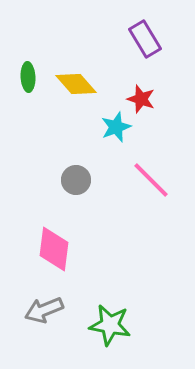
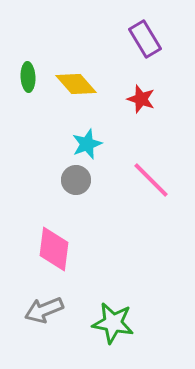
cyan star: moved 29 px left, 17 px down
green star: moved 3 px right, 2 px up
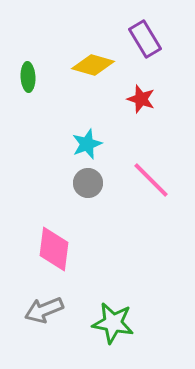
yellow diamond: moved 17 px right, 19 px up; rotated 33 degrees counterclockwise
gray circle: moved 12 px right, 3 px down
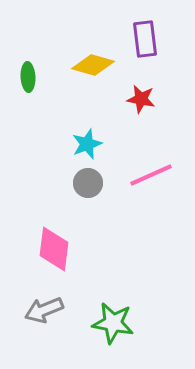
purple rectangle: rotated 24 degrees clockwise
red star: rotated 8 degrees counterclockwise
pink line: moved 5 px up; rotated 69 degrees counterclockwise
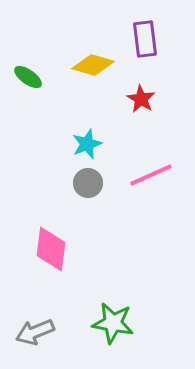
green ellipse: rotated 52 degrees counterclockwise
red star: rotated 20 degrees clockwise
pink diamond: moved 3 px left
gray arrow: moved 9 px left, 22 px down
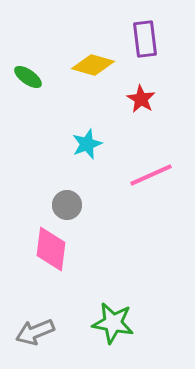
gray circle: moved 21 px left, 22 px down
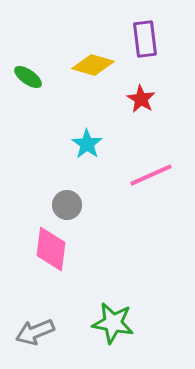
cyan star: rotated 16 degrees counterclockwise
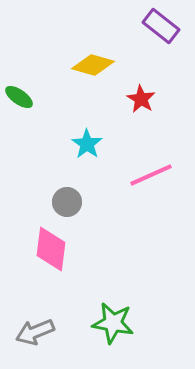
purple rectangle: moved 16 px right, 13 px up; rotated 45 degrees counterclockwise
green ellipse: moved 9 px left, 20 px down
gray circle: moved 3 px up
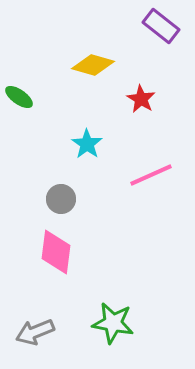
gray circle: moved 6 px left, 3 px up
pink diamond: moved 5 px right, 3 px down
